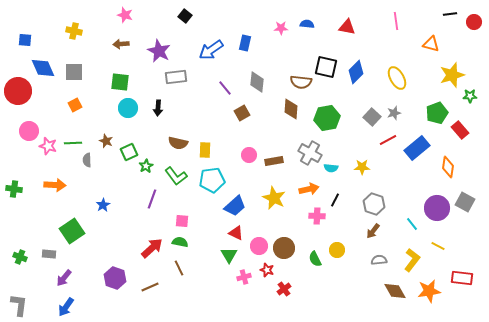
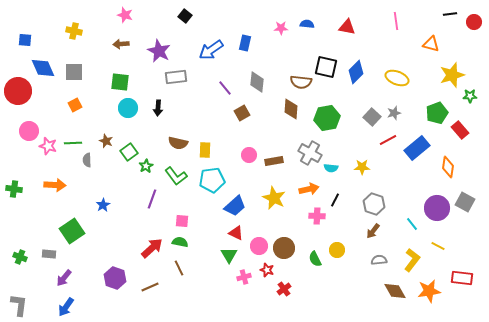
yellow ellipse at (397, 78): rotated 40 degrees counterclockwise
green square at (129, 152): rotated 12 degrees counterclockwise
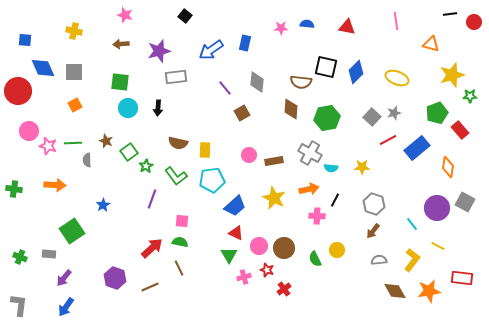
purple star at (159, 51): rotated 30 degrees clockwise
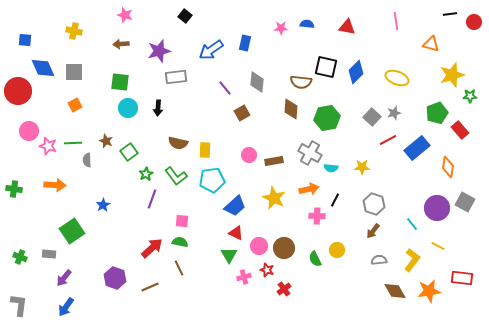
green star at (146, 166): moved 8 px down
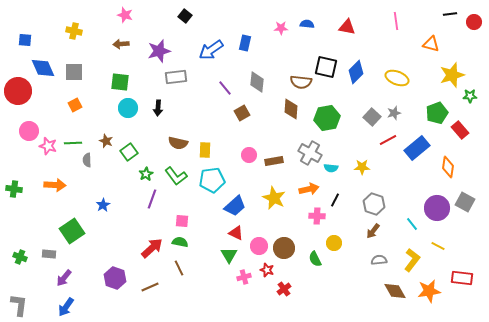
yellow circle at (337, 250): moved 3 px left, 7 px up
